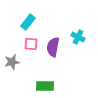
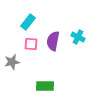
purple semicircle: moved 6 px up
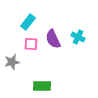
purple semicircle: moved 2 px up; rotated 36 degrees counterclockwise
green rectangle: moved 3 px left
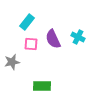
cyan rectangle: moved 1 px left
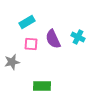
cyan rectangle: rotated 21 degrees clockwise
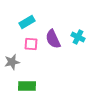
green rectangle: moved 15 px left
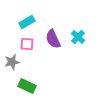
cyan cross: rotated 16 degrees clockwise
pink square: moved 4 px left
green rectangle: rotated 24 degrees clockwise
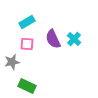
cyan cross: moved 4 px left, 2 px down
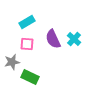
green rectangle: moved 3 px right, 9 px up
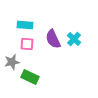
cyan rectangle: moved 2 px left, 3 px down; rotated 35 degrees clockwise
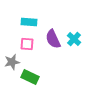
cyan rectangle: moved 4 px right, 3 px up
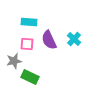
purple semicircle: moved 4 px left, 1 px down
gray star: moved 2 px right, 1 px up
